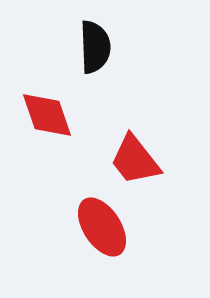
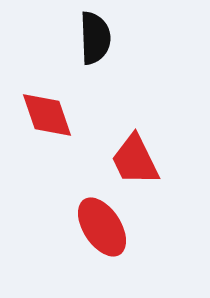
black semicircle: moved 9 px up
red trapezoid: rotated 12 degrees clockwise
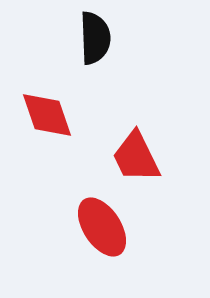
red trapezoid: moved 1 px right, 3 px up
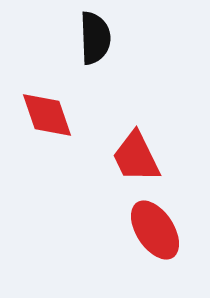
red ellipse: moved 53 px right, 3 px down
